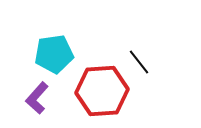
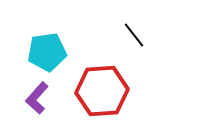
cyan pentagon: moved 7 px left, 2 px up
black line: moved 5 px left, 27 px up
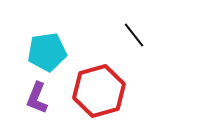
red hexagon: moved 3 px left; rotated 12 degrees counterclockwise
purple L-shape: rotated 20 degrees counterclockwise
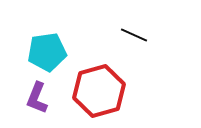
black line: rotated 28 degrees counterclockwise
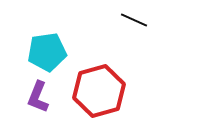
black line: moved 15 px up
purple L-shape: moved 1 px right, 1 px up
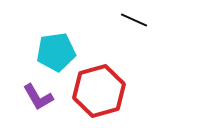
cyan pentagon: moved 9 px right
purple L-shape: rotated 52 degrees counterclockwise
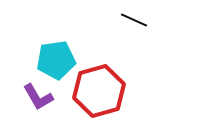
cyan pentagon: moved 8 px down
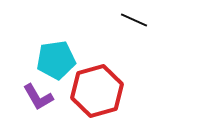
red hexagon: moved 2 px left
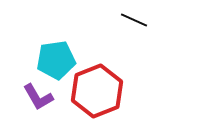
red hexagon: rotated 6 degrees counterclockwise
